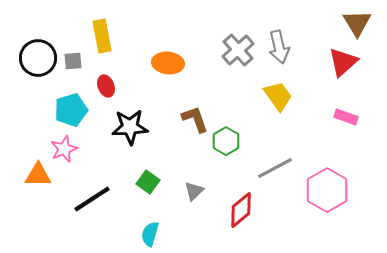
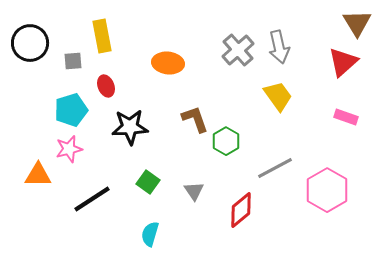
black circle: moved 8 px left, 15 px up
pink star: moved 5 px right; rotated 8 degrees clockwise
gray triangle: rotated 20 degrees counterclockwise
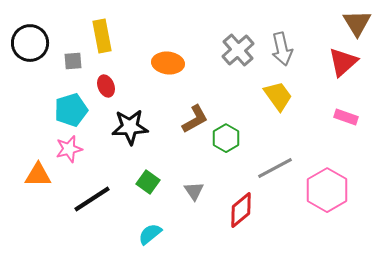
gray arrow: moved 3 px right, 2 px down
brown L-shape: rotated 80 degrees clockwise
green hexagon: moved 3 px up
cyan semicircle: rotated 35 degrees clockwise
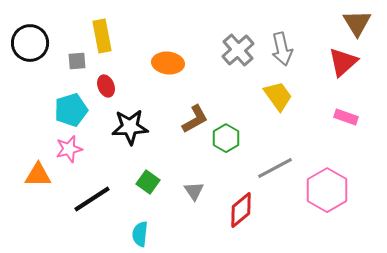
gray square: moved 4 px right
cyan semicircle: moved 10 px left; rotated 45 degrees counterclockwise
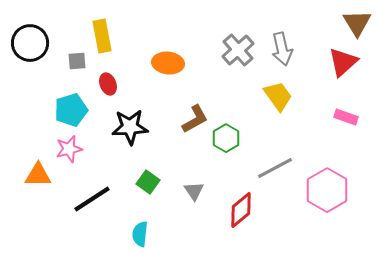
red ellipse: moved 2 px right, 2 px up
